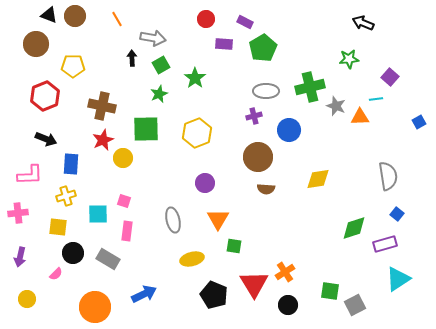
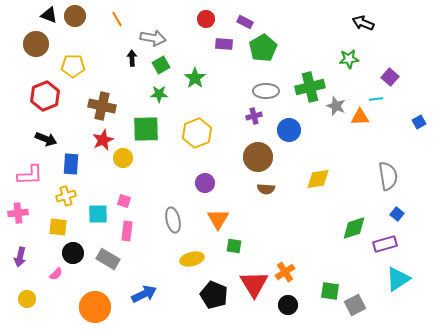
green star at (159, 94): rotated 24 degrees clockwise
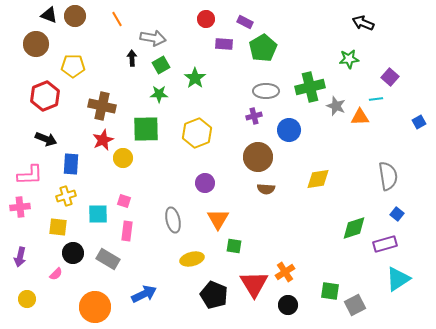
pink cross at (18, 213): moved 2 px right, 6 px up
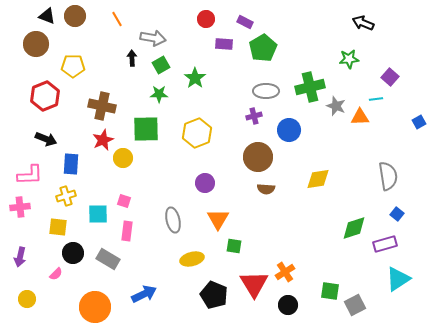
black triangle at (49, 15): moved 2 px left, 1 px down
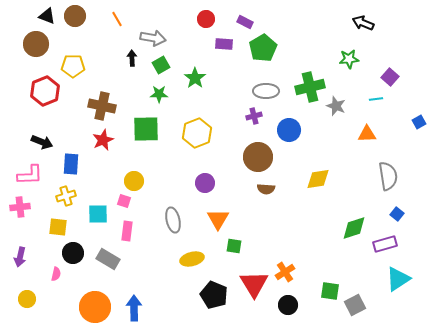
red hexagon at (45, 96): moved 5 px up
orange triangle at (360, 117): moved 7 px right, 17 px down
black arrow at (46, 139): moved 4 px left, 3 px down
yellow circle at (123, 158): moved 11 px right, 23 px down
pink semicircle at (56, 274): rotated 32 degrees counterclockwise
blue arrow at (144, 294): moved 10 px left, 14 px down; rotated 65 degrees counterclockwise
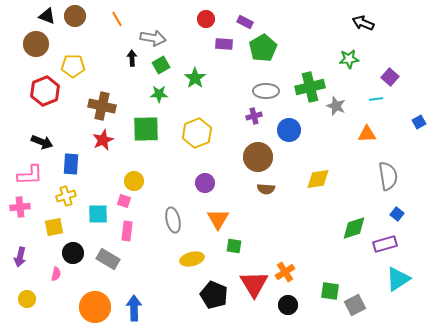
yellow square at (58, 227): moved 4 px left; rotated 18 degrees counterclockwise
